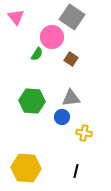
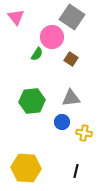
green hexagon: rotated 10 degrees counterclockwise
blue circle: moved 5 px down
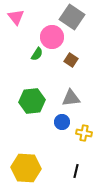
brown square: moved 1 px down
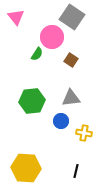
blue circle: moved 1 px left, 1 px up
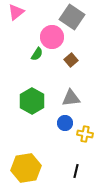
pink triangle: moved 5 px up; rotated 30 degrees clockwise
brown square: rotated 16 degrees clockwise
green hexagon: rotated 25 degrees counterclockwise
blue circle: moved 4 px right, 2 px down
yellow cross: moved 1 px right, 1 px down
yellow hexagon: rotated 12 degrees counterclockwise
